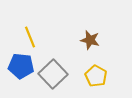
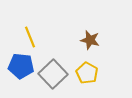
yellow pentagon: moved 9 px left, 3 px up
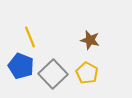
blue pentagon: rotated 15 degrees clockwise
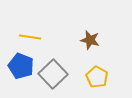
yellow line: rotated 60 degrees counterclockwise
yellow pentagon: moved 10 px right, 4 px down
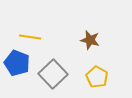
blue pentagon: moved 4 px left, 3 px up
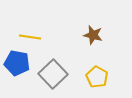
brown star: moved 3 px right, 5 px up
blue pentagon: rotated 10 degrees counterclockwise
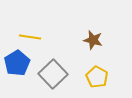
brown star: moved 5 px down
blue pentagon: rotated 30 degrees clockwise
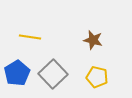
blue pentagon: moved 10 px down
yellow pentagon: rotated 15 degrees counterclockwise
